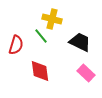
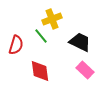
yellow cross: rotated 36 degrees counterclockwise
pink rectangle: moved 1 px left, 3 px up
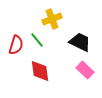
green line: moved 4 px left, 4 px down
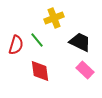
yellow cross: moved 2 px right, 1 px up
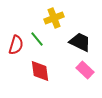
green line: moved 1 px up
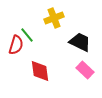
green line: moved 10 px left, 4 px up
